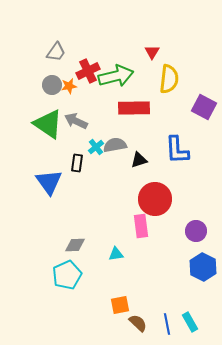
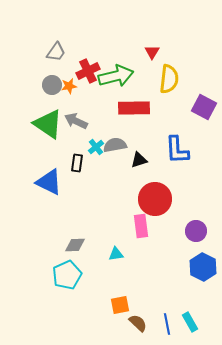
blue triangle: rotated 28 degrees counterclockwise
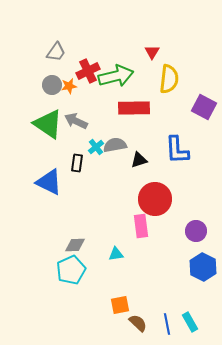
cyan pentagon: moved 4 px right, 5 px up
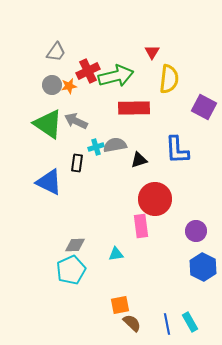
cyan cross: rotated 21 degrees clockwise
brown semicircle: moved 6 px left
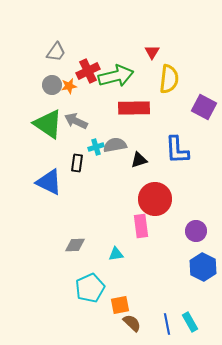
cyan pentagon: moved 19 px right, 18 px down
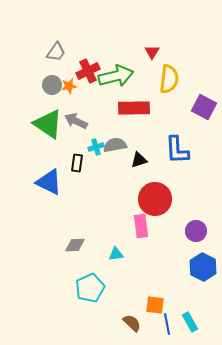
orange square: moved 35 px right; rotated 18 degrees clockwise
